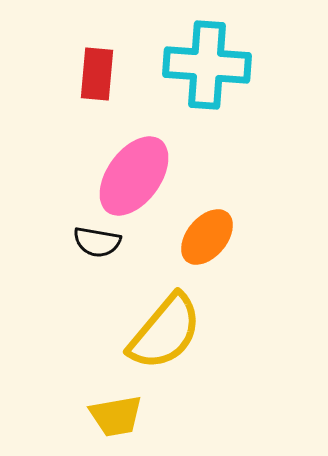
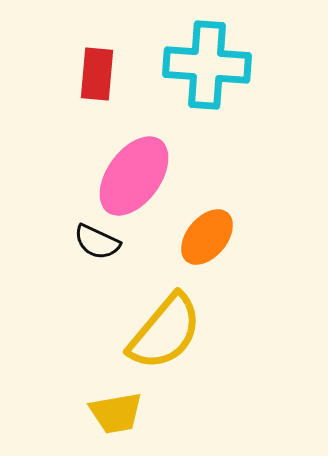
black semicircle: rotated 15 degrees clockwise
yellow trapezoid: moved 3 px up
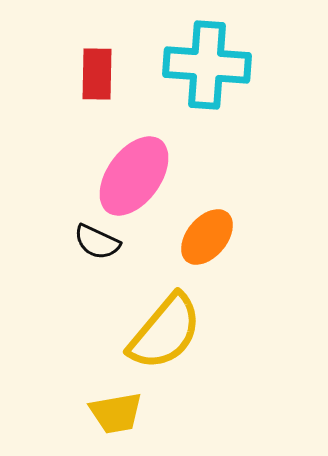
red rectangle: rotated 4 degrees counterclockwise
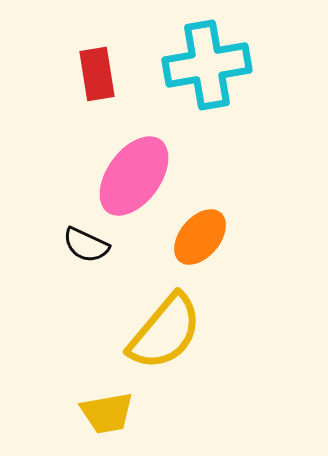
cyan cross: rotated 14 degrees counterclockwise
red rectangle: rotated 10 degrees counterclockwise
orange ellipse: moved 7 px left
black semicircle: moved 11 px left, 3 px down
yellow trapezoid: moved 9 px left
